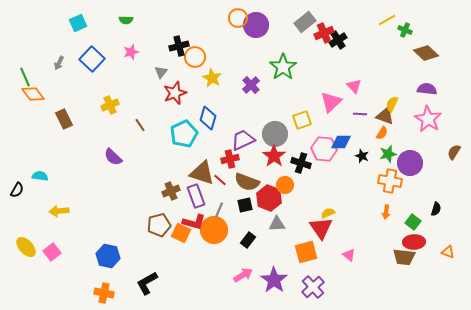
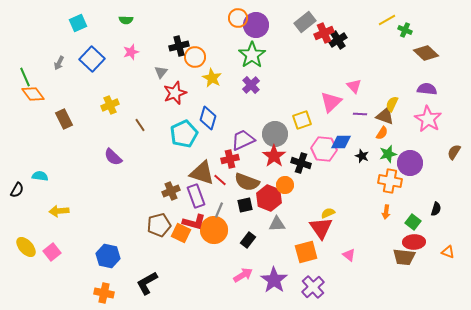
green star at (283, 67): moved 31 px left, 12 px up
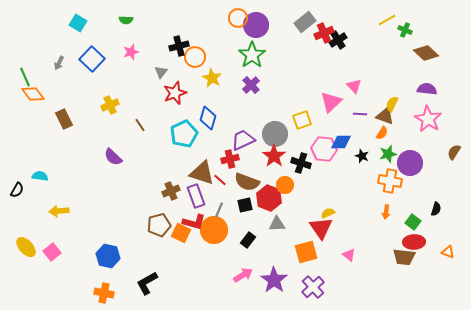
cyan square at (78, 23): rotated 36 degrees counterclockwise
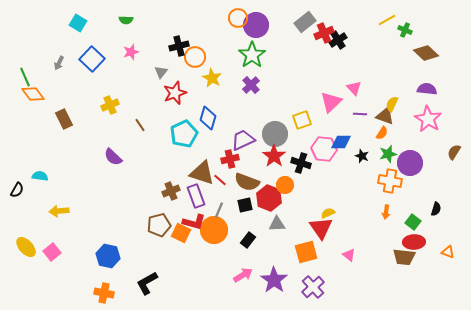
pink triangle at (354, 86): moved 2 px down
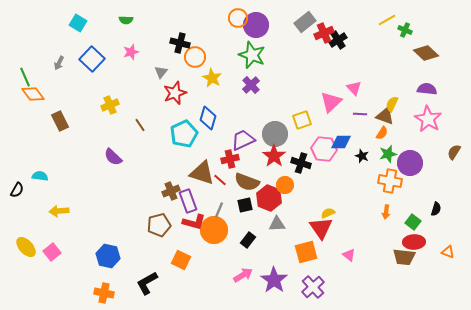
black cross at (179, 46): moved 1 px right, 3 px up; rotated 30 degrees clockwise
green star at (252, 55): rotated 16 degrees counterclockwise
brown rectangle at (64, 119): moved 4 px left, 2 px down
purple rectangle at (196, 196): moved 8 px left, 5 px down
orange square at (181, 233): moved 27 px down
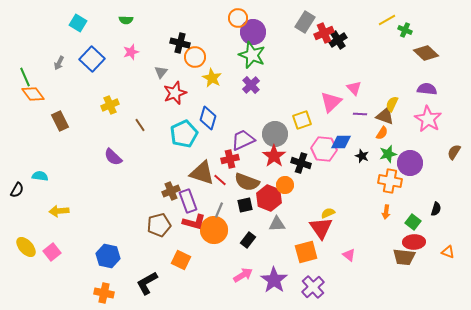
gray rectangle at (305, 22): rotated 20 degrees counterclockwise
purple circle at (256, 25): moved 3 px left, 7 px down
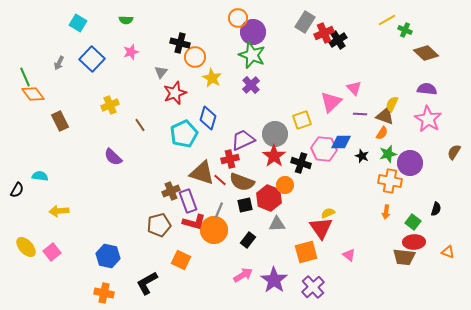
brown semicircle at (247, 182): moved 5 px left
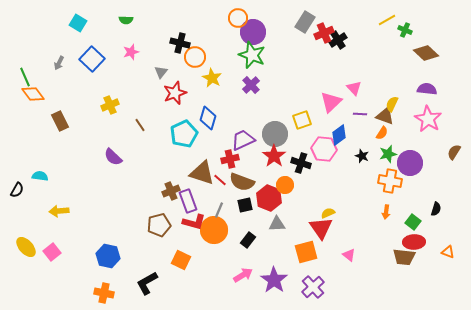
blue diamond at (341, 142): moved 2 px left, 7 px up; rotated 35 degrees counterclockwise
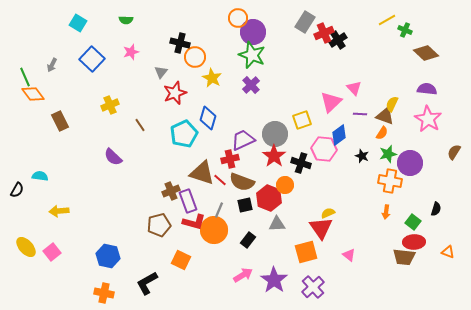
gray arrow at (59, 63): moved 7 px left, 2 px down
